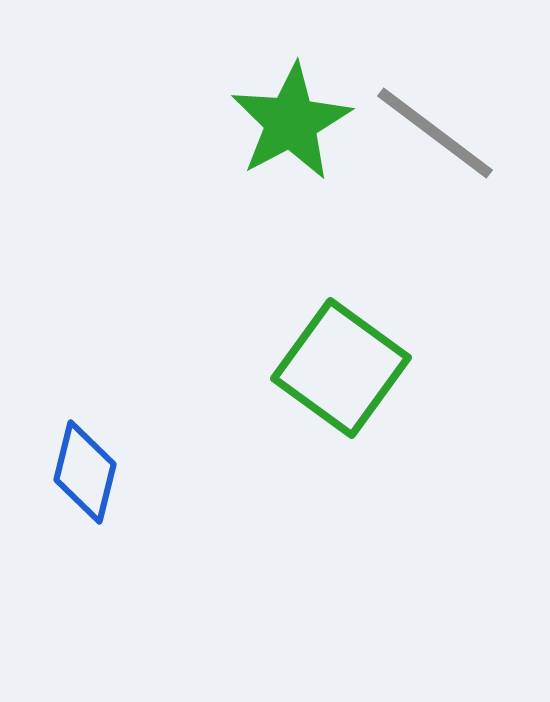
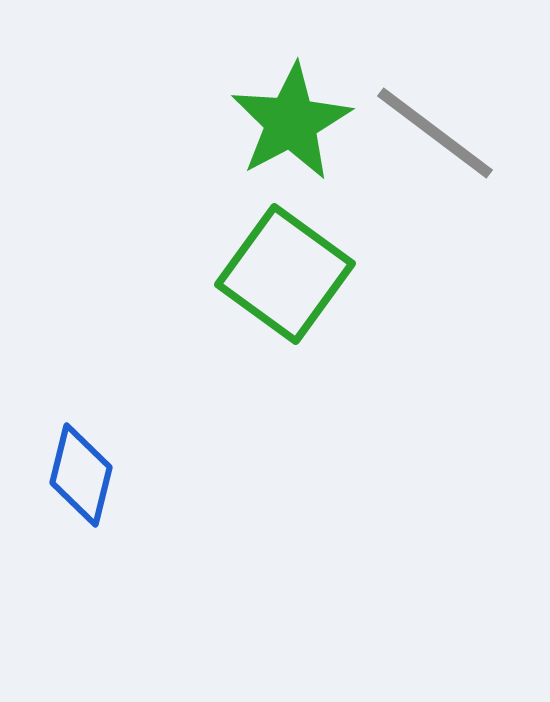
green square: moved 56 px left, 94 px up
blue diamond: moved 4 px left, 3 px down
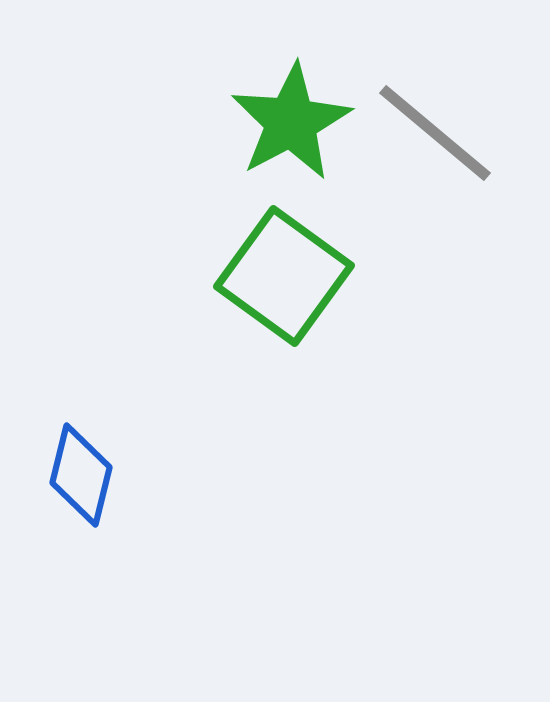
gray line: rotated 3 degrees clockwise
green square: moved 1 px left, 2 px down
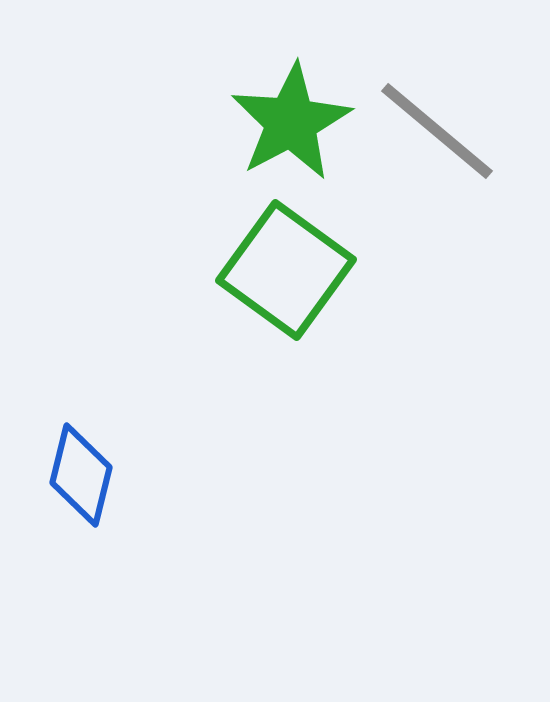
gray line: moved 2 px right, 2 px up
green square: moved 2 px right, 6 px up
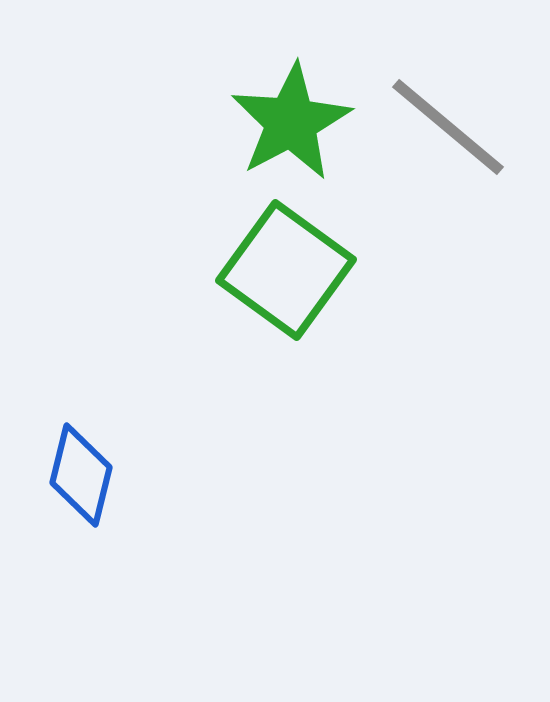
gray line: moved 11 px right, 4 px up
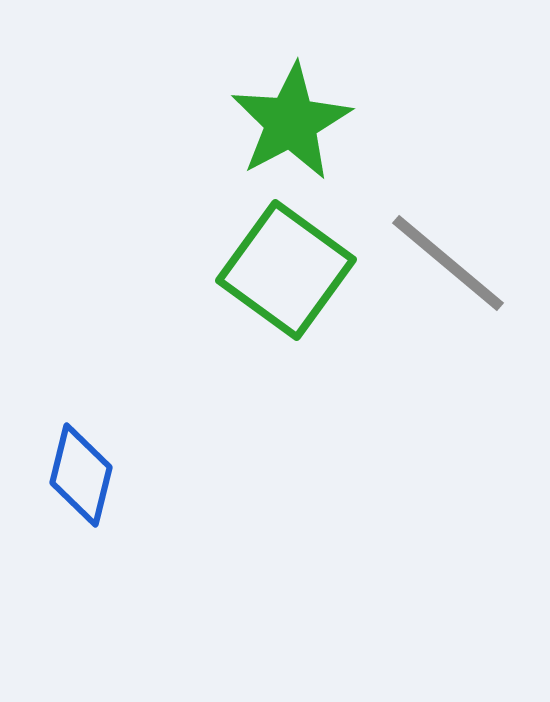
gray line: moved 136 px down
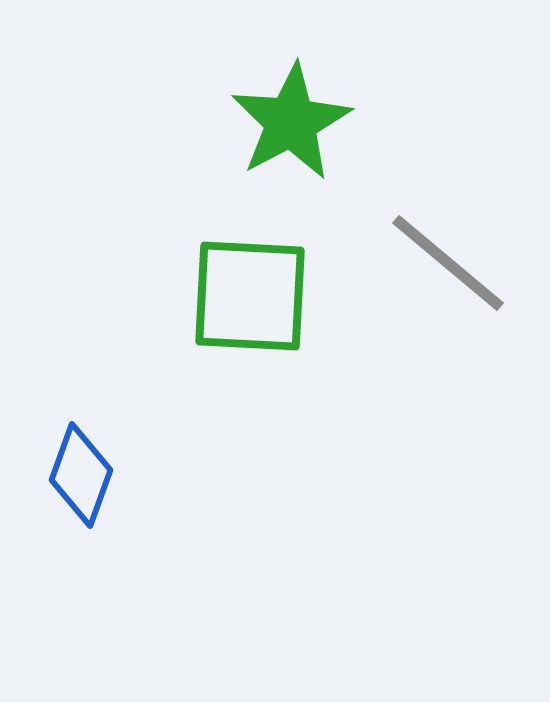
green square: moved 36 px left, 26 px down; rotated 33 degrees counterclockwise
blue diamond: rotated 6 degrees clockwise
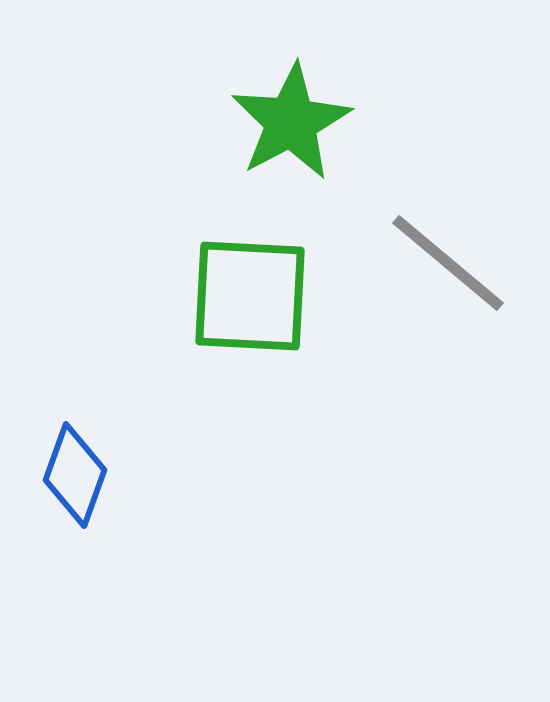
blue diamond: moved 6 px left
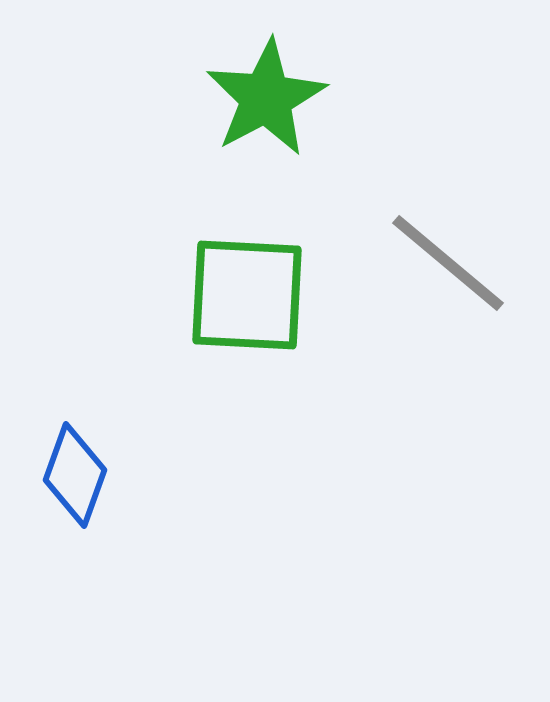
green star: moved 25 px left, 24 px up
green square: moved 3 px left, 1 px up
